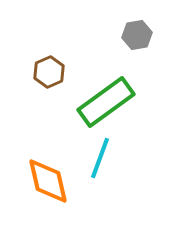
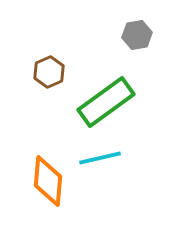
cyan line: rotated 57 degrees clockwise
orange diamond: rotated 18 degrees clockwise
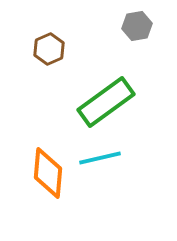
gray hexagon: moved 9 px up
brown hexagon: moved 23 px up
orange diamond: moved 8 px up
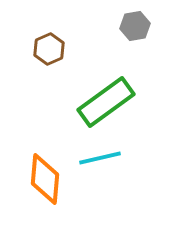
gray hexagon: moved 2 px left
orange diamond: moved 3 px left, 6 px down
